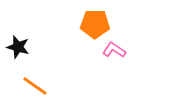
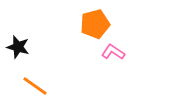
orange pentagon: rotated 16 degrees counterclockwise
pink L-shape: moved 1 px left, 2 px down
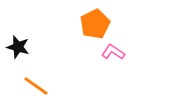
orange pentagon: rotated 12 degrees counterclockwise
orange line: moved 1 px right
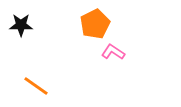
black star: moved 3 px right, 22 px up; rotated 15 degrees counterclockwise
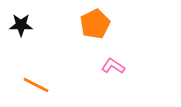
pink L-shape: moved 14 px down
orange line: moved 1 px up; rotated 8 degrees counterclockwise
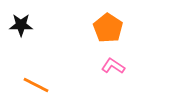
orange pentagon: moved 13 px right, 4 px down; rotated 12 degrees counterclockwise
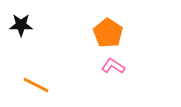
orange pentagon: moved 5 px down
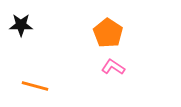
pink L-shape: moved 1 px down
orange line: moved 1 px left, 1 px down; rotated 12 degrees counterclockwise
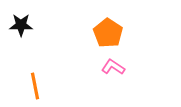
orange line: rotated 64 degrees clockwise
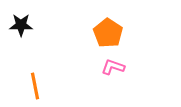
pink L-shape: rotated 15 degrees counterclockwise
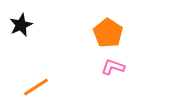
black star: rotated 25 degrees counterclockwise
orange line: moved 1 px right, 1 px down; rotated 68 degrees clockwise
